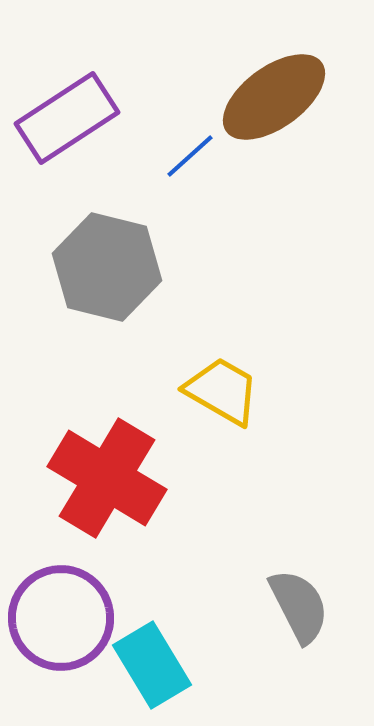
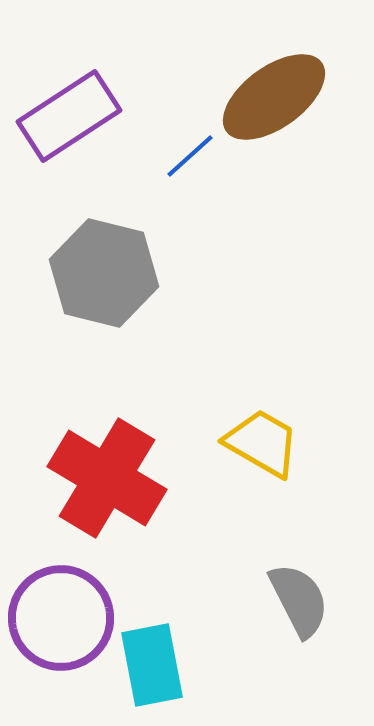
purple rectangle: moved 2 px right, 2 px up
gray hexagon: moved 3 px left, 6 px down
yellow trapezoid: moved 40 px right, 52 px down
gray semicircle: moved 6 px up
cyan rectangle: rotated 20 degrees clockwise
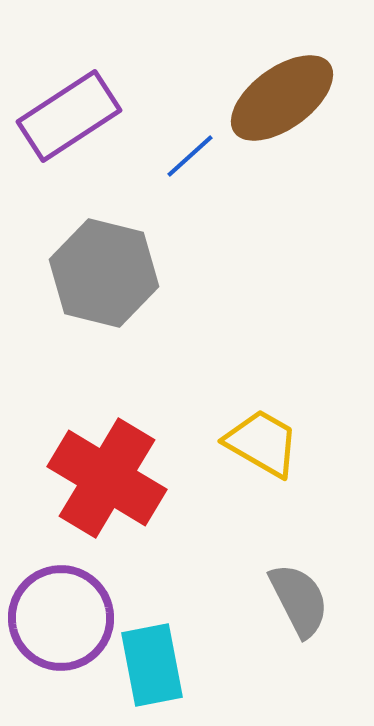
brown ellipse: moved 8 px right, 1 px down
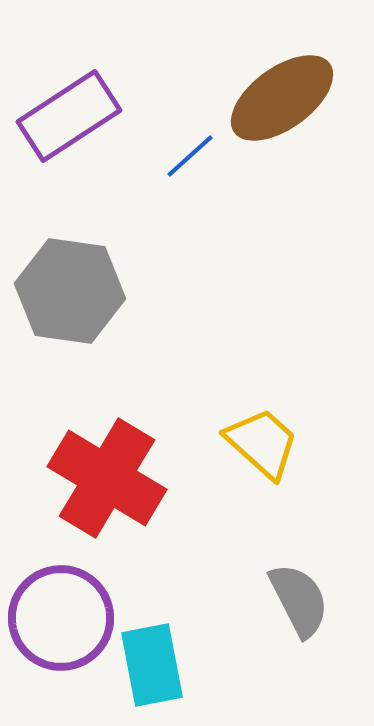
gray hexagon: moved 34 px left, 18 px down; rotated 6 degrees counterclockwise
yellow trapezoid: rotated 12 degrees clockwise
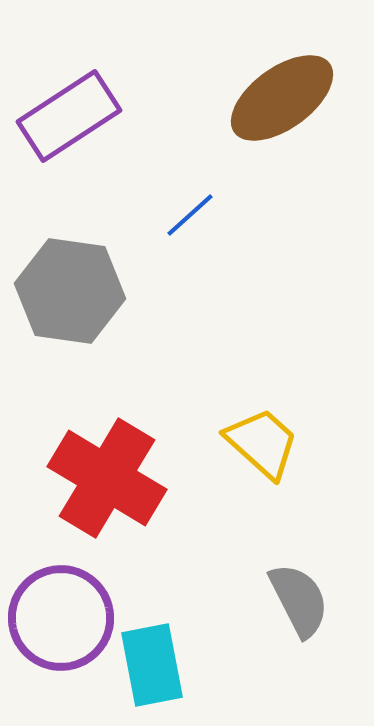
blue line: moved 59 px down
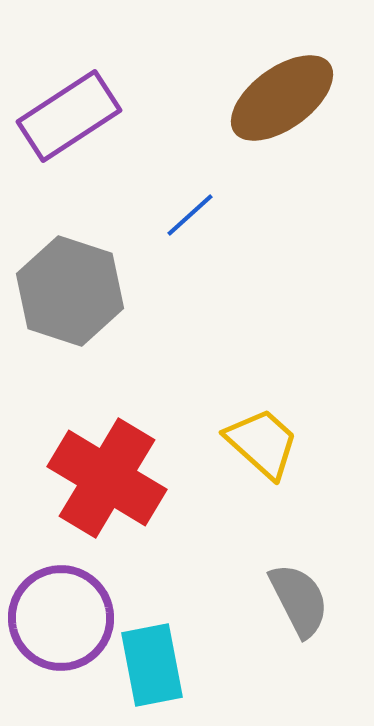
gray hexagon: rotated 10 degrees clockwise
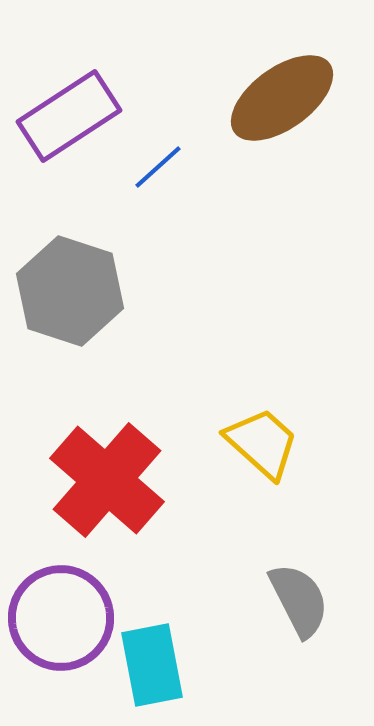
blue line: moved 32 px left, 48 px up
red cross: moved 2 px down; rotated 10 degrees clockwise
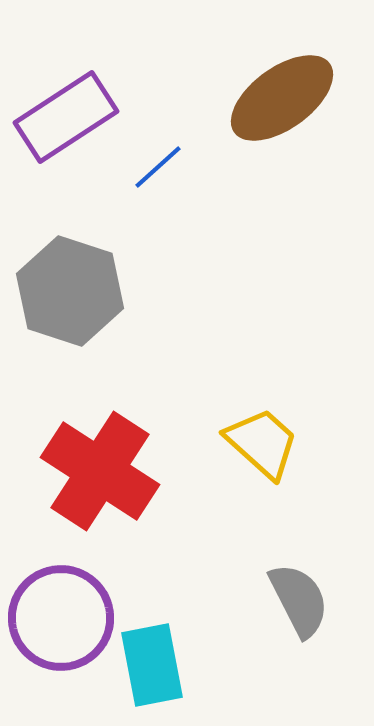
purple rectangle: moved 3 px left, 1 px down
red cross: moved 7 px left, 9 px up; rotated 8 degrees counterclockwise
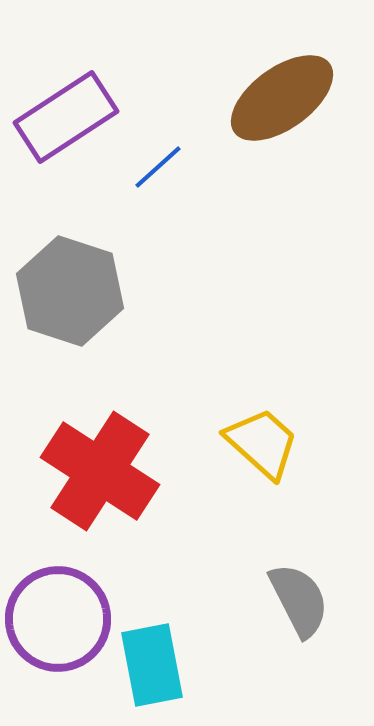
purple circle: moved 3 px left, 1 px down
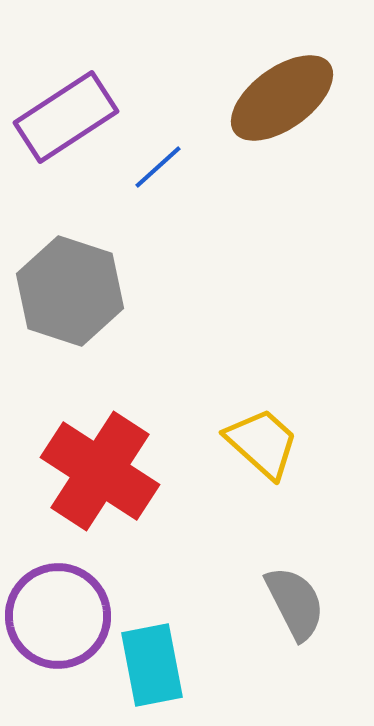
gray semicircle: moved 4 px left, 3 px down
purple circle: moved 3 px up
